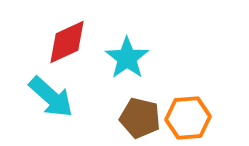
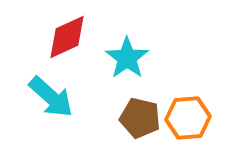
red diamond: moved 5 px up
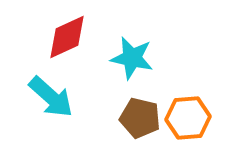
cyan star: moved 5 px right; rotated 24 degrees counterclockwise
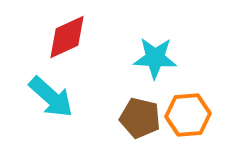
cyan star: moved 23 px right; rotated 9 degrees counterclockwise
orange hexagon: moved 3 px up
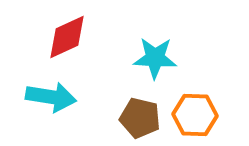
cyan arrow: rotated 33 degrees counterclockwise
orange hexagon: moved 7 px right; rotated 6 degrees clockwise
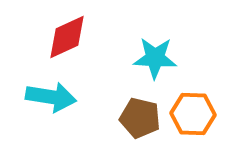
orange hexagon: moved 2 px left, 1 px up
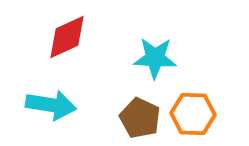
cyan arrow: moved 8 px down
brown pentagon: rotated 12 degrees clockwise
